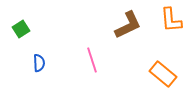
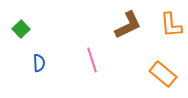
orange L-shape: moved 5 px down
green square: rotated 12 degrees counterclockwise
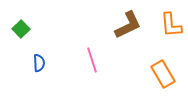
orange rectangle: rotated 20 degrees clockwise
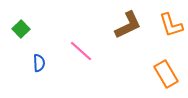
orange L-shape: rotated 12 degrees counterclockwise
pink line: moved 11 px left, 9 px up; rotated 30 degrees counterclockwise
orange rectangle: moved 3 px right
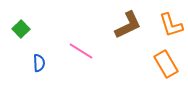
pink line: rotated 10 degrees counterclockwise
orange rectangle: moved 10 px up
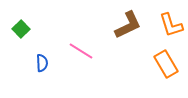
blue semicircle: moved 3 px right
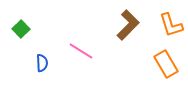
brown L-shape: rotated 20 degrees counterclockwise
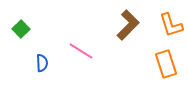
orange rectangle: rotated 12 degrees clockwise
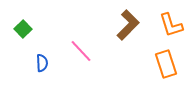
green square: moved 2 px right
pink line: rotated 15 degrees clockwise
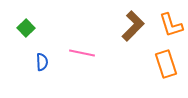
brown L-shape: moved 5 px right, 1 px down
green square: moved 3 px right, 1 px up
pink line: moved 1 px right, 2 px down; rotated 35 degrees counterclockwise
blue semicircle: moved 1 px up
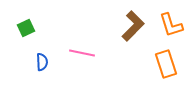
green square: rotated 18 degrees clockwise
